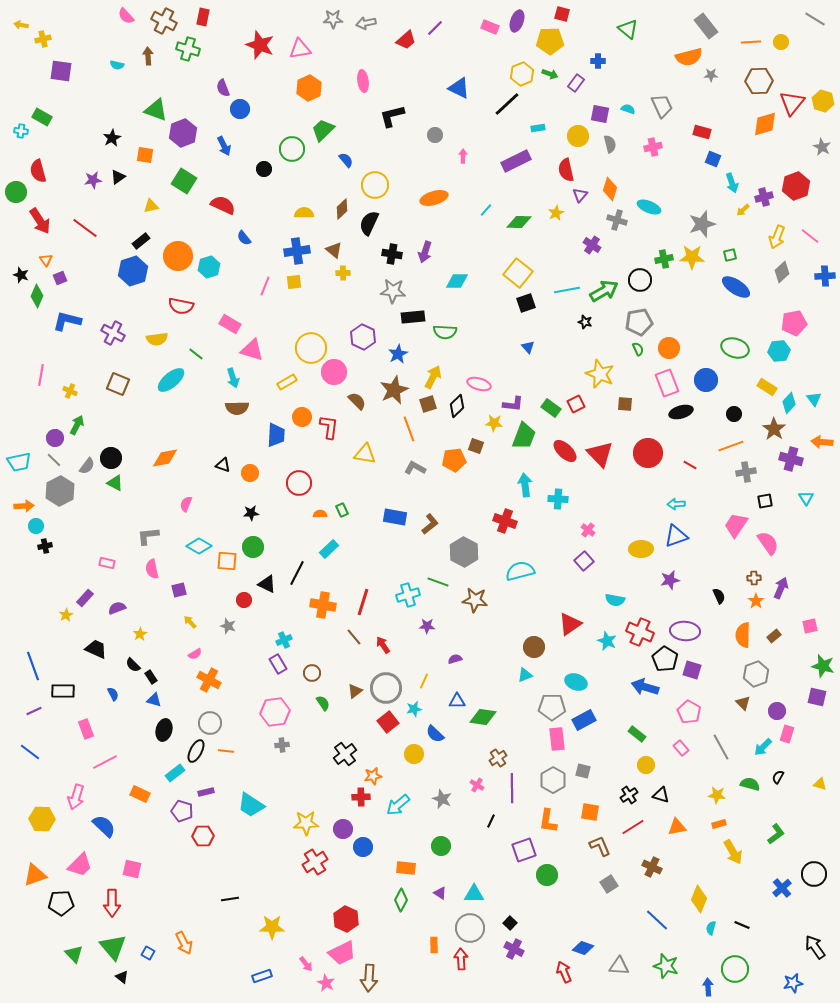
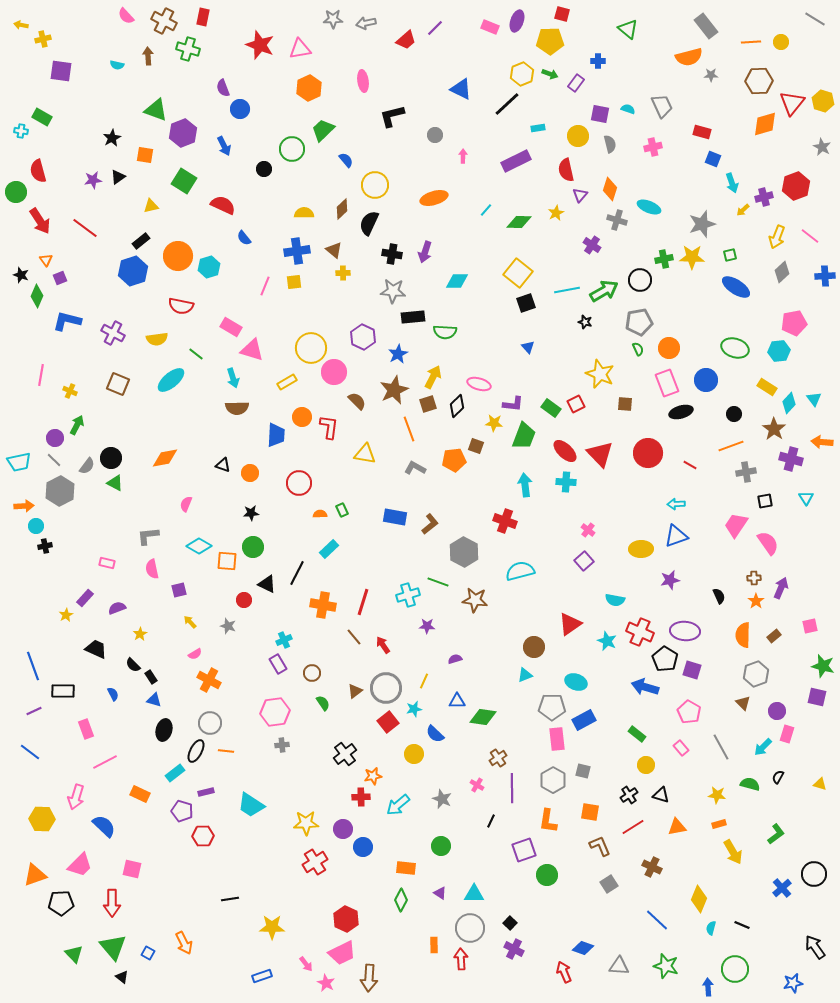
blue triangle at (459, 88): moved 2 px right, 1 px down
pink rectangle at (230, 324): moved 1 px right, 3 px down
cyan cross at (558, 499): moved 8 px right, 17 px up
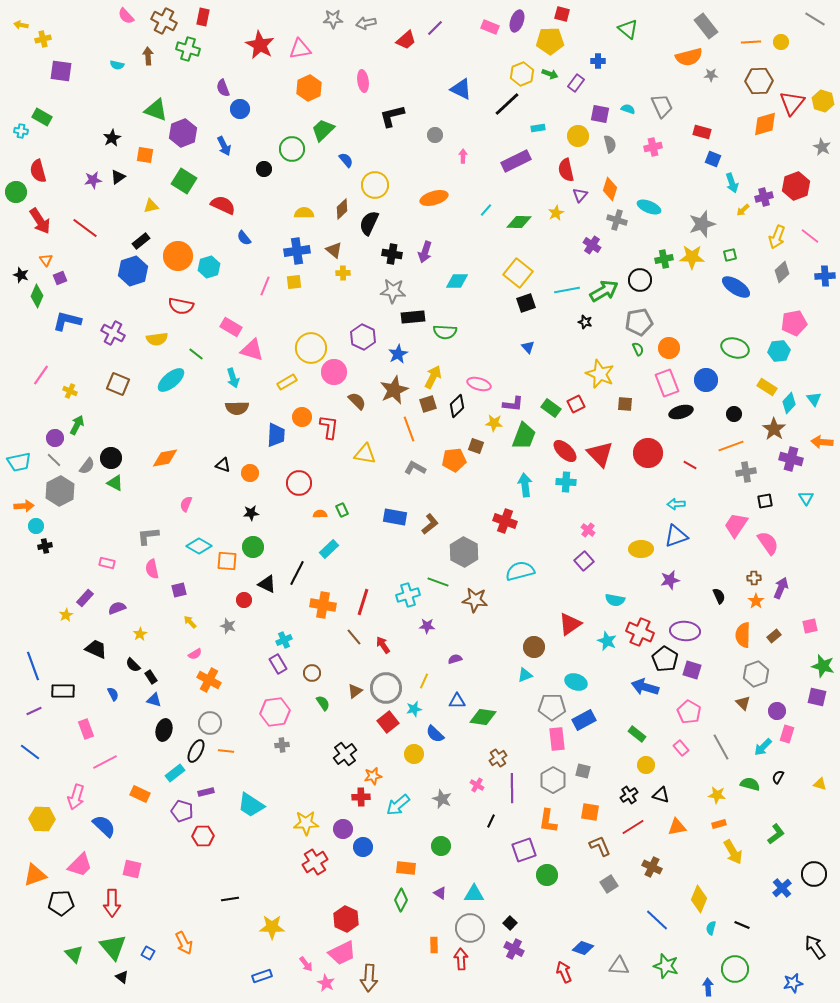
red star at (260, 45): rotated 8 degrees clockwise
pink line at (41, 375): rotated 25 degrees clockwise
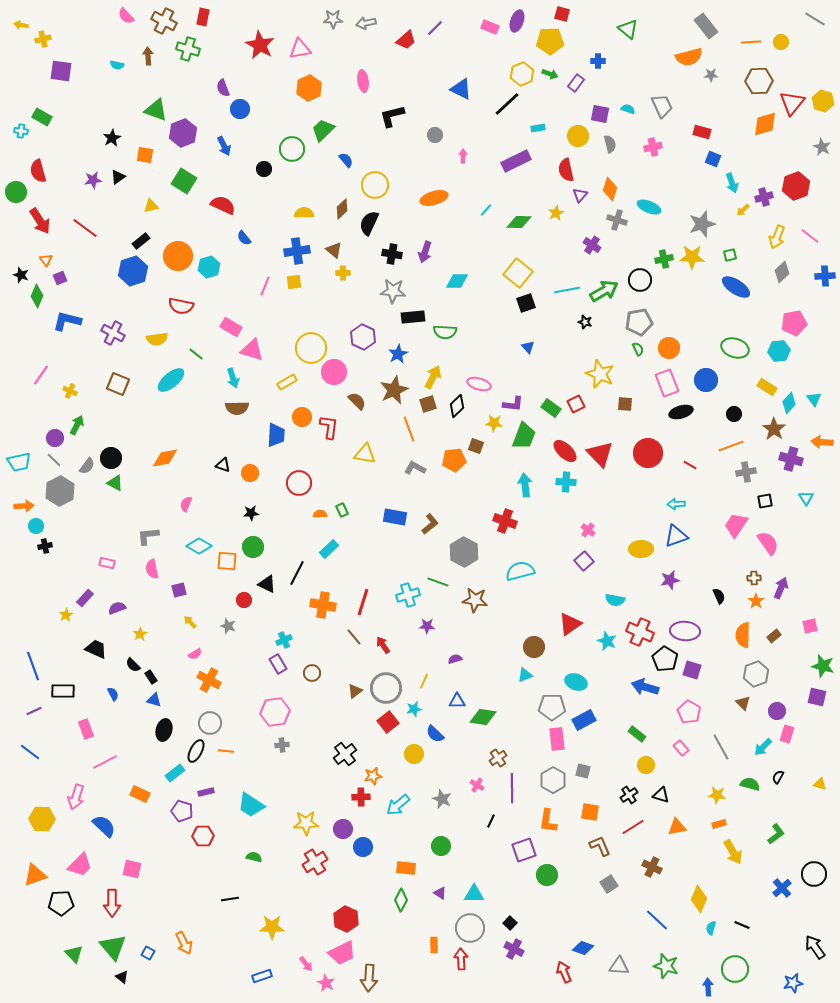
green semicircle at (323, 703): moved 69 px left, 154 px down; rotated 42 degrees counterclockwise
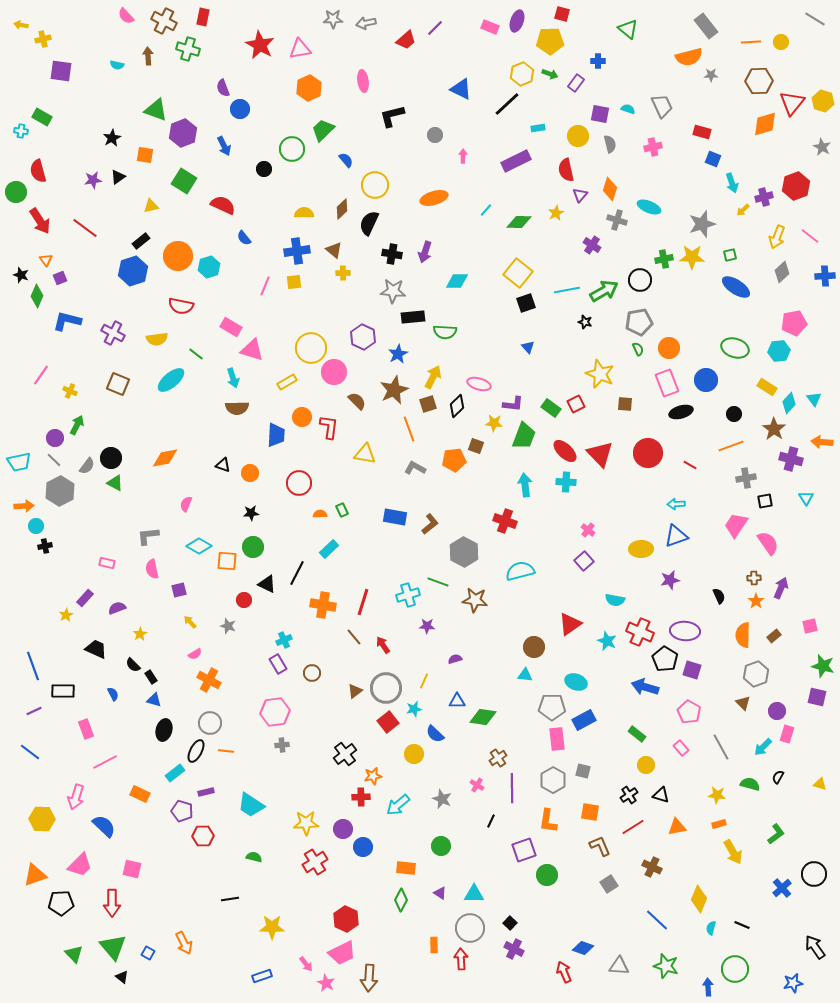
gray cross at (746, 472): moved 6 px down
cyan triangle at (525, 675): rotated 28 degrees clockwise
